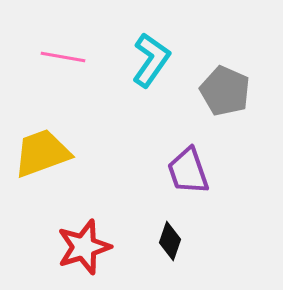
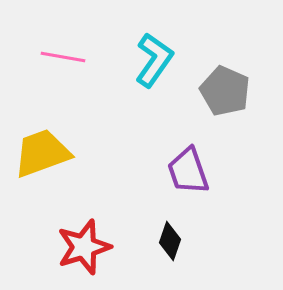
cyan L-shape: moved 3 px right
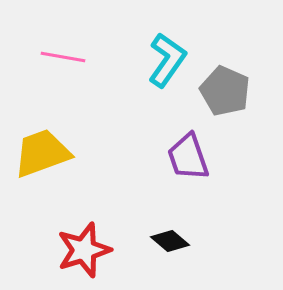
cyan L-shape: moved 13 px right
purple trapezoid: moved 14 px up
black diamond: rotated 69 degrees counterclockwise
red star: moved 3 px down
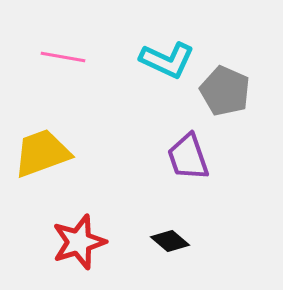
cyan L-shape: rotated 80 degrees clockwise
red star: moved 5 px left, 8 px up
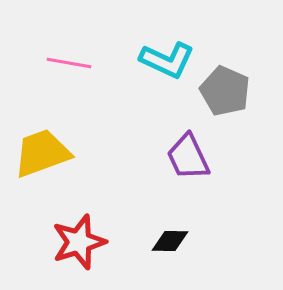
pink line: moved 6 px right, 6 px down
purple trapezoid: rotated 6 degrees counterclockwise
black diamond: rotated 39 degrees counterclockwise
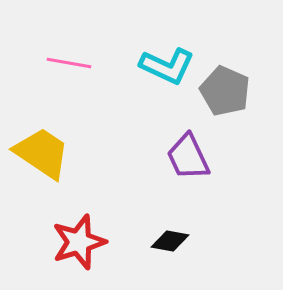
cyan L-shape: moved 6 px down
yellow trapezoid: rotated 54 degrees clockwise
black diamond: rotated 9 degrees clockwise
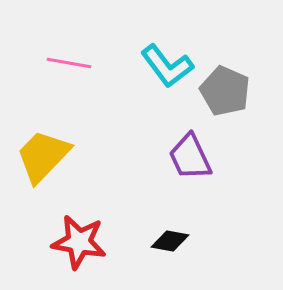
cyan L-shape: rotated 28 degrees clockwise
yellow trapezoid: moved 1 px right, 3 px down; rotated 80 degrees counterclockwise
purple trapezoid: moved 2 px right
red star: rotated 28 degrees clockwise
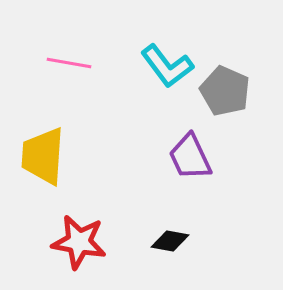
yellow trapezoid: rotated 40 degrees counterclockwise
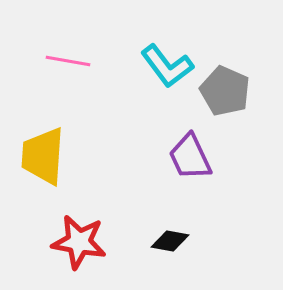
pink line: moved 1 px left, 2 px up
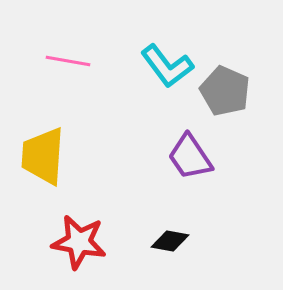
purple trapezoid: rotated 9 degrees counterclockwise
